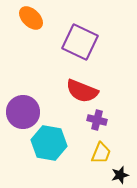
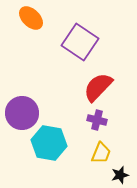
purple square: rotated 9 degrees clockwise
red semicircle: moved 16 px right, 4 px up; rotated 112 degrees clockwise
purple circle: moved 1 px left, 1 px down
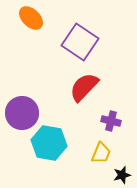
red semicircle: moved 14 px left
purple cross: moved 14 px right, 1 px down
black star: moved 2 px right
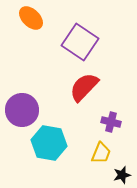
purple circle: moved 3 px up
purple cross: moved 1 px down
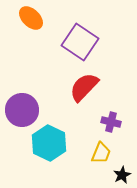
cyan hexagon: rotated 16 degrees clockwise
black star: rotated 12 degrees counterclockwise
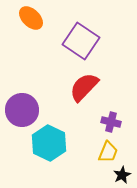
purple square: moved 1 px right, 1 px up
yellow trapezoid: moved 7 px right, 1 px up
